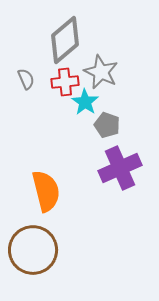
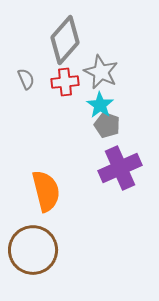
gray diamond: rotated 9 degrees counterclockwise
cyan star: moved 15 px right, 3 px down
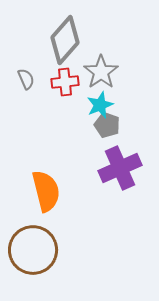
gray star: rotated 12 degrees clockwise
cyan star: rotated 16 degrees clockwise
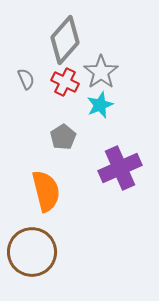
red cross: rotated 32 degrees clockwise
gray pentagon: moved 44 px left, 12 px down; rotated 20 degrees clockwise
brown circle: moved 1 px left, 2 px down
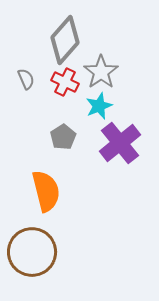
cyan star: moved 1 px left, 1 px down
purple cross: moved 25 px up; rotated 15 degrees counterclockwise
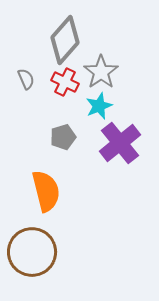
gray pentagon: rotated 15 degrees clockwise
